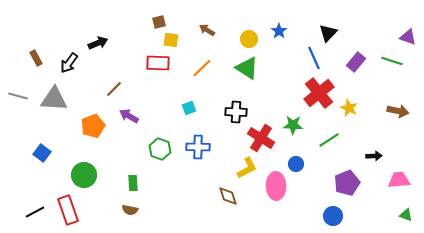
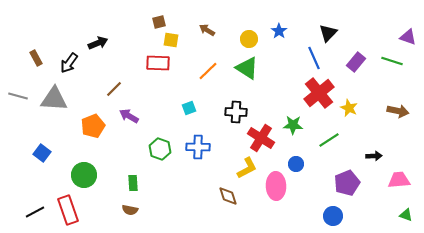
orange line at (202, 68): moved 6 px right, 3 px down
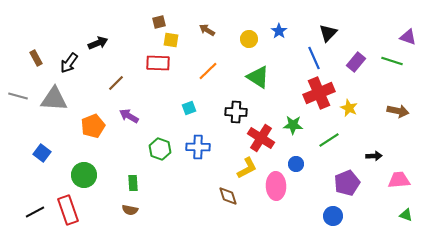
green triangle at (247, 68): moved 11 px right, 9 px down
brown line at (114, 89): moved 2 px right, 6 px up
red cross at (319, 93): rotated 16 degrees clockwise
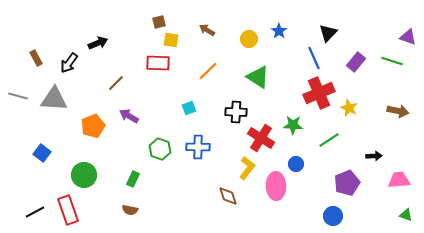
yellow L-shape at (247, 168): rotated 25 degrees counterclockwise
green rectangle at (133, 183): moved 4 px up; rotated 28 degrees clockwise
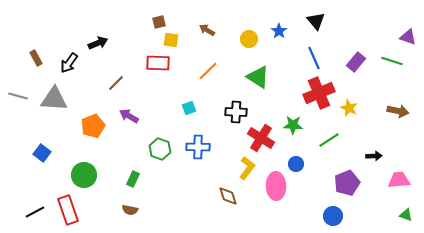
black triangle at (328, 33): moved 12 px left, 12 px up; rotated 24 degrees counterclockwise
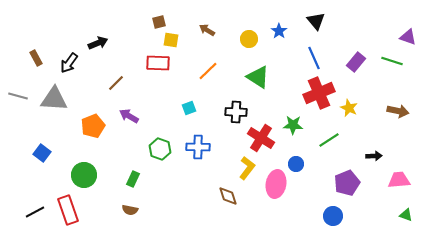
pink ellipse at (276, 186): moved 2 px up; rotated 12 degrees clockwise
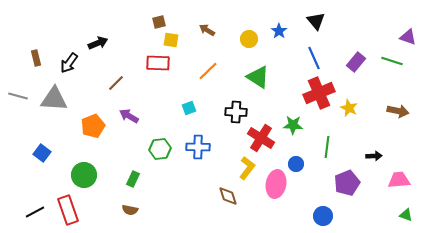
brown rectangle at (36, 58): rotated 14 degrees clockwise
green line at (329, 140): moved 2 px left, 7 px down; rotated 50 degrees counterclockwise
green hexagon at (160, 149): rotated 25 degrees counterclockwise
blue circle at (333, 216): moved 10 px left
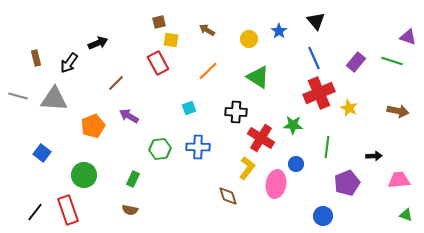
red rectangle at (158, 63): rotated 60 degrees clockwise
black line at (35, 212): rotated 24 degrees counterclockwise
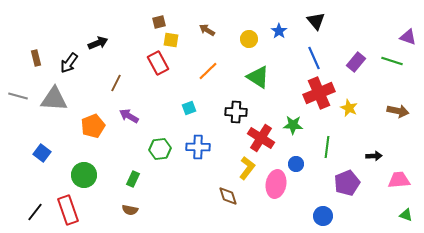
brown line at (116, 83): rotated 18 degrees counterclockwise
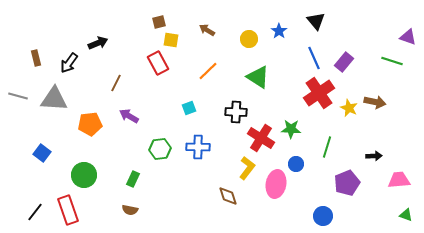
purple rectangle at (356, 62): moved 12 px left
red cross at (319, 93): rotated 12 degrees counterclockwise
brown arrow at (398, 111): moved 23 px left, 9 px up
green star at (293, 125): moved 2 px left, 4 px down
orange pentagon at (93, 126): moved 3 px left, 2 px up; rotated 15 degrees clockwise
green line at (327, 147): rotated 10 degrees clockwise
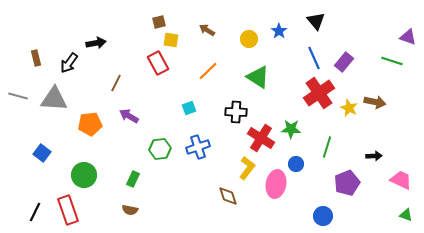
black arrow at (98, 43): moved 2 px left; rotated 12 degrees clockwise
blue cross at (198, 147): rotated 20 degrees counterclockwise
pink trapezoid at (399, 180): moved 2 px right; rotated 30 degrees clockwise
black line at (35, 212): rotated 12 degrees counterclockwise
